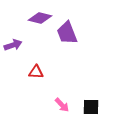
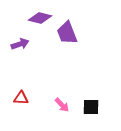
purple arrow: moved 7 px right, 1 px up
red triangle: moved 15 px left, 26 px down
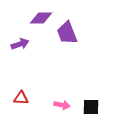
purple diamond: moved 1 px right; rotated 15 degrees counterclockwise
pink arrow: rotated 35 degrees counterclockwise
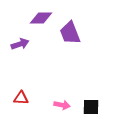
purple trapezoid: moved 3 px right
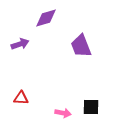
purple diamond: moved 5 px right; rotated 15 degrees counterclockwise
purple trapezoid: moved 11 px right, 13 px down
pink arrow: moved 1 px right, 8 px down
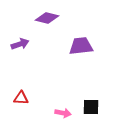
purple diamond: moved 1 px right; rotated 30 degrees clockwise
purple trapezoid: rotated 105 degrees clockwise
